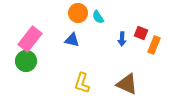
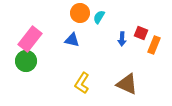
orange circle: moved 2 px right
cyan semicircle: moved 1 px right; rotated 64 degrees clockwise
yellow L-shape: rotated 15 degrees clockwise
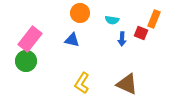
cyan semicircle: moved 13 px right, 3 px down; rotated 112 degrees counterclockwise
orange rectangle: moved 26 px up
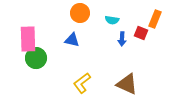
orange rectangle: moved 1 px right
pink rectangle: moved 2 px left; rotated 40 degrees counterclockwise
green circle: moved 10 px right, 3 px up
yellow L-shape: rotated 20 degrees clockwise
